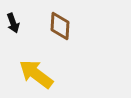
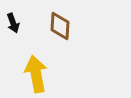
yellow arrow: rotated 42 degrees clockwise
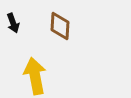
yellow arrow: moved 1 px left, 2 px down
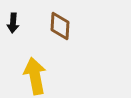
black arrow: rotated 24 degrees clockwise
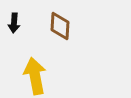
black arrow: moved 1 px right
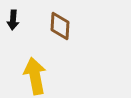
black arrow: moved 1 px left, 3 px up
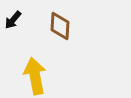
black arrow: rotated 36 degrees clockwise
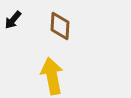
yellow arrow: moved 17 px right
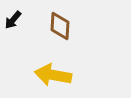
yellow arrow: moved 1 px right, 1 px up; rotated 69 degrees counterclockwise
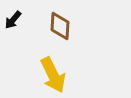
yellow arrow: rotated 126 degrees counterclockwise
